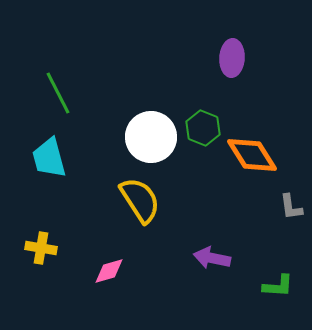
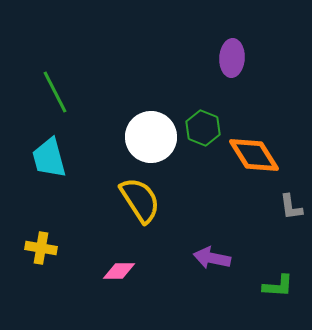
green line: moved 3 px left, 1 px up
orange diamond: moved 2 px right
pink diamond: moved 10 px right; rotated 16 degrees clockwise
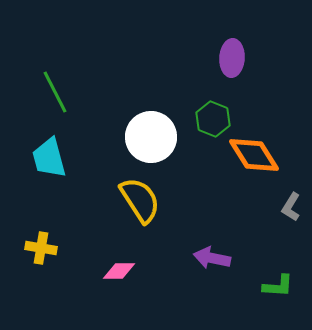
green hexagon: moved 10 px right, 9 px up
gray L-shape: rotated 40 degrees clockwise
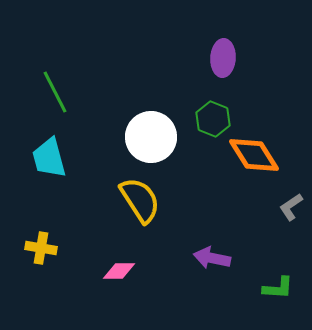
purple ellipse: moved 9 px left
gray L-shape: rotated 24 degrees clockwise
green L-shape: moved 2 px down
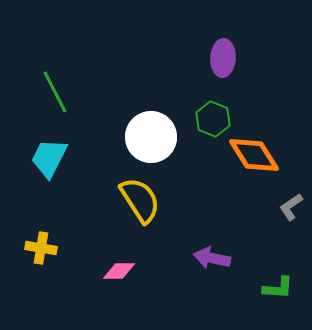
cyan trapezoid: rotated 42 degrees clockwise
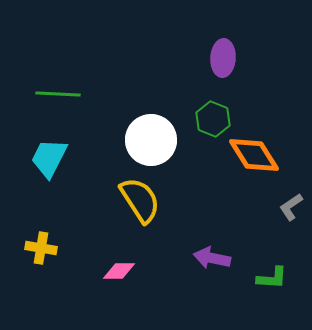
green line: moved 3 px right, 2 px down; rotated 60 degrees counterclockwise
white circle: moved 3 px down
green L-shape: moved 6 px left, 10 px up
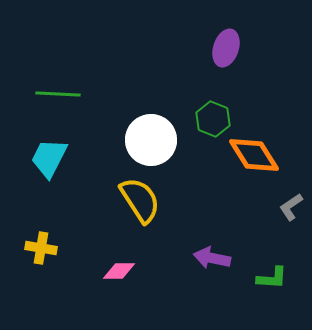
purple ellipse: moved 3 px right, 10 px up; rotated 15 degrees clockwise
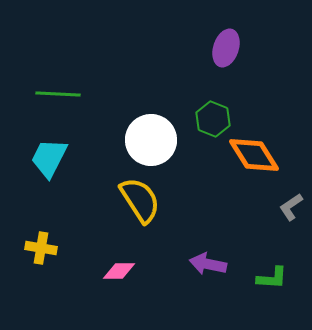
purple arrow: moved 4 px left, 6 px down
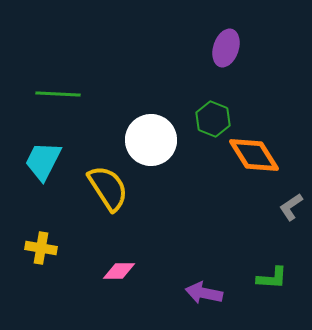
cyan trapezoid: moved 6 px left, 3 px down
yellow semicircle: moved 32 px left, 12 px up
purple arrow: moved 4 px left, 29 px down
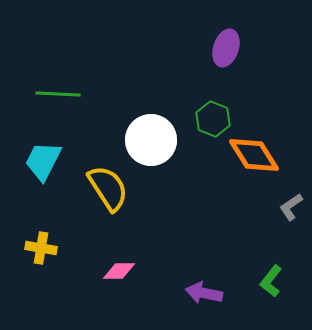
green L-shape: moved 1 px left, 3 px down; rotated 124 degrees clockwise
